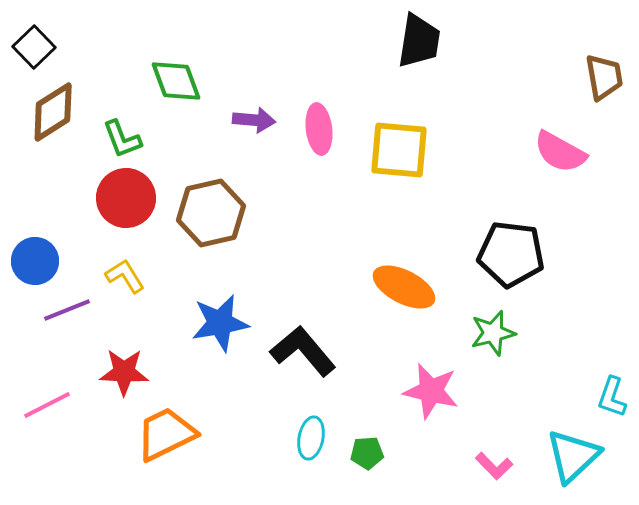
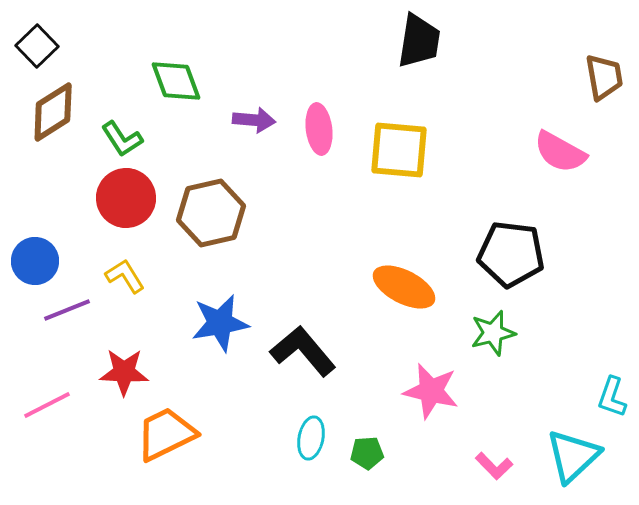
black square: moved 3 px right, 1 px up
green L-shape: rotated 12 degrees counterclockwise
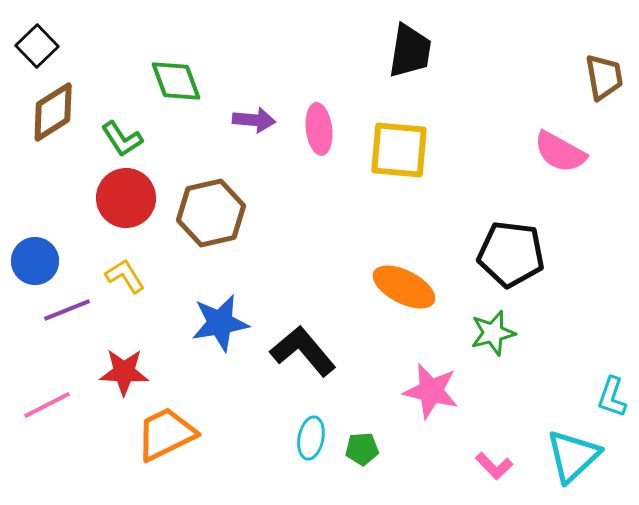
black trapezoid: moved 9 px left, 10 px down
green pentagon: moved 5 px left, 4 px up
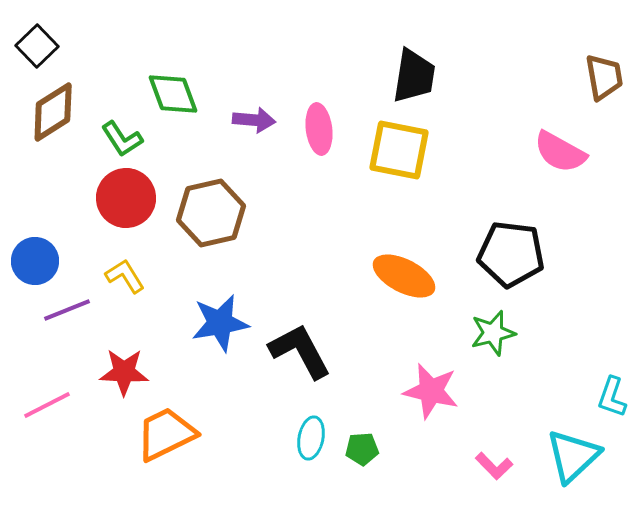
black trapezoid: moved 4 px right, 25 px down
green diamond: moved 3 px left, 13 px down
yellow square: rotated 6 degrees clockwise
orange ellipse: moved 11 px up
black L-shape: moved 3 px left; rotated 12 degrees clockwise
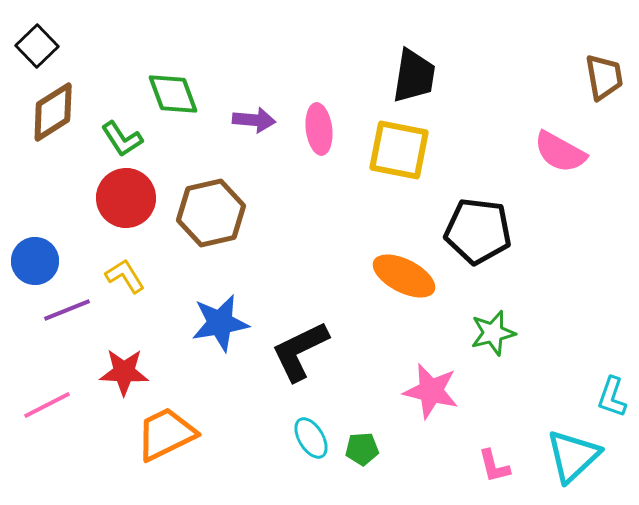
black pentagon: moved 33 px left, 23 px up
black L-shape: rotated 88 degrees counterclockwise
cyan ellipse: rotated 42 degrees counterclockwise
pink L-shape: rotated 30 degrees clockwise
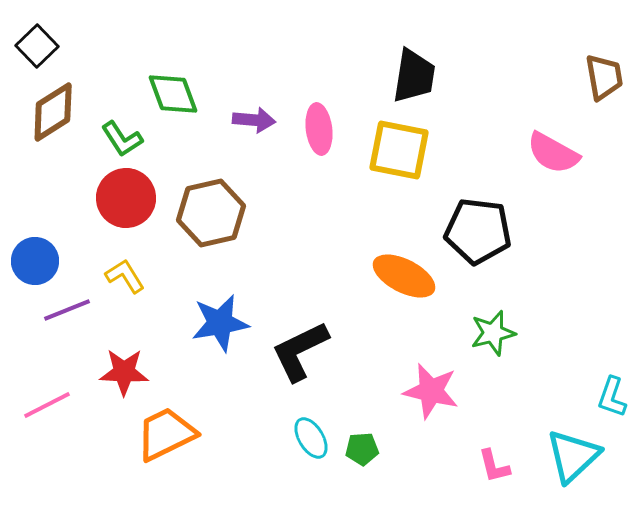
pink semicircle: moved 7 px left, 1 px down
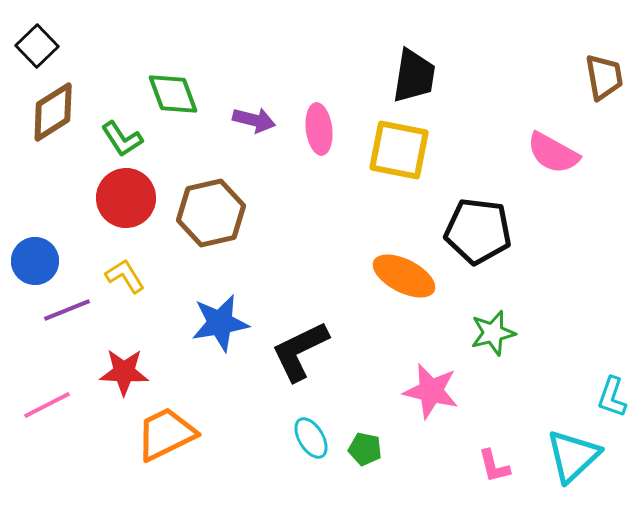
purple arrow: rotated 9 degrees clockwise
green pentagon: moved 3 px right; rotated 16 degrees clockwise
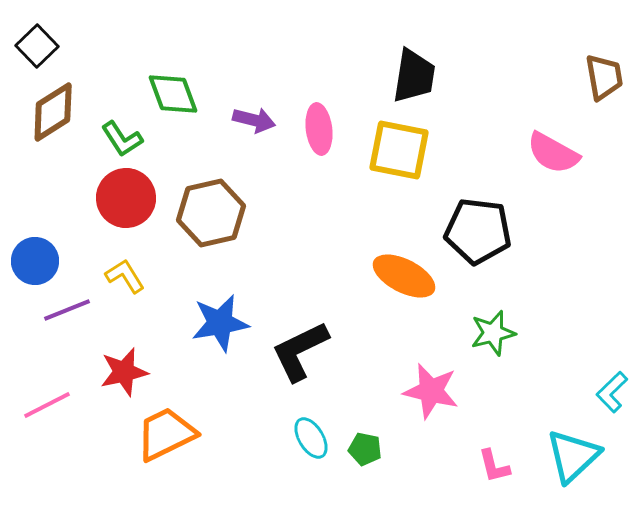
red star: rotated 15 degrees counterclockwise
cyan L-shape: moved 5 px up; rotated 27 degrees clockwise
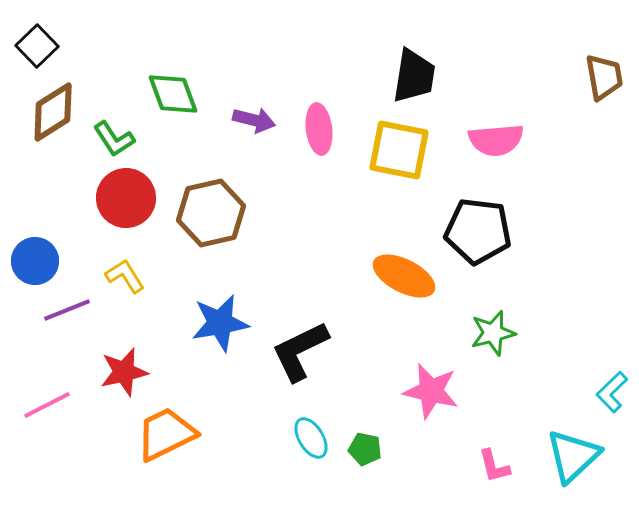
green L-shape: moved 8 px left
pink semicircle: moved 57 px left, 13 px up; rotated 34 degrees counterclockwise
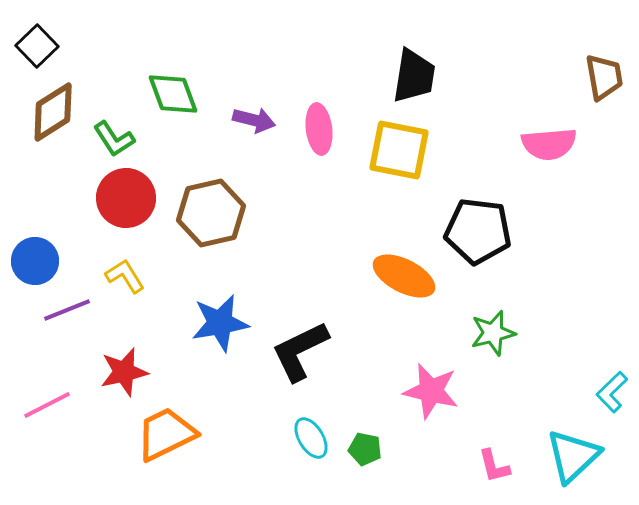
pink semicircle: moved 53 px right, 4 px down
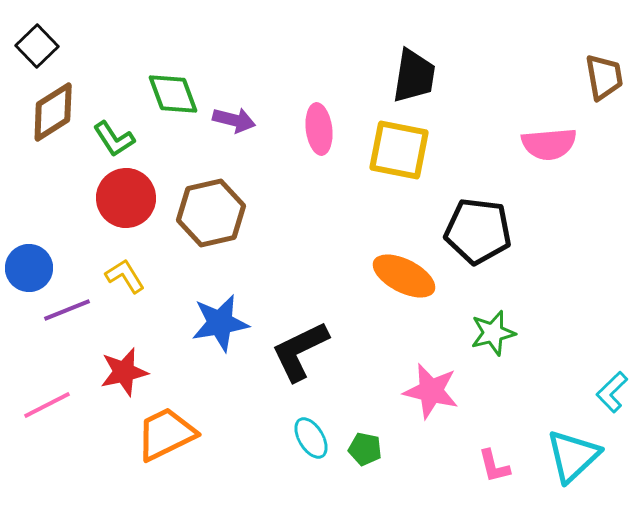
purple arrow: moved 20 px left
blue circle: moved 6 px left, 7 px down
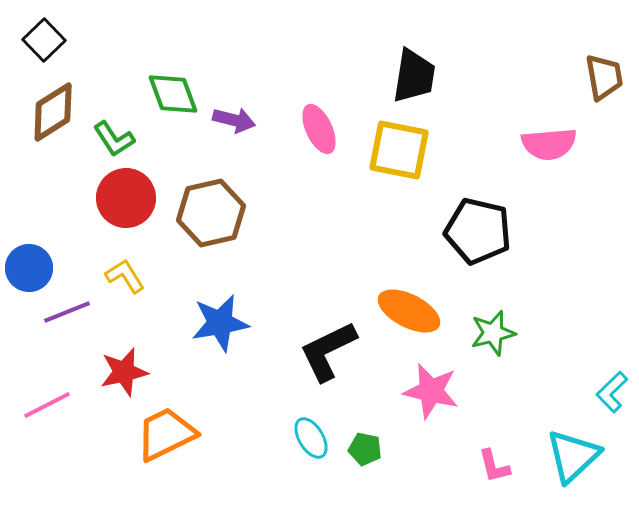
black square: moved 7 px right, 6 px up
pink ellipse: rotated 18 degrees counterclockwise
black pentagon: rotated 6 degrees clockwise
orange ellipse: moved 5 px right, 35 px down
purple line: moved 2 px down
black L-shape: moved 28 px right
